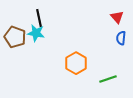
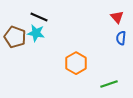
black line: moved 1 px up; rotated 54 degrees counterclockwise
green line: moved 1 px right, 5 px down
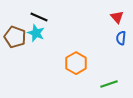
cyan star: rotated 12 degrees clockwise
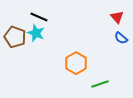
blue semicircle: rotated 56 degrees counterclockwise
green line: moved 9 px left
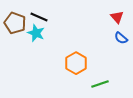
brown pentagon: moved 14 px up
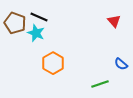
red triangle: moved 3 px left, 4 px down
blue semicircle: moved 26 px down
orange hexagon: moved 23 px left
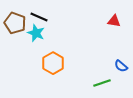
red triangle: rotated 40 degrees counterclockwise
blue semicircle: moved 2 px down
green line: moved 2 px right, 1 px up
